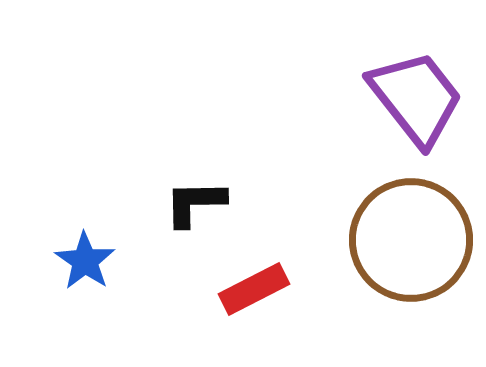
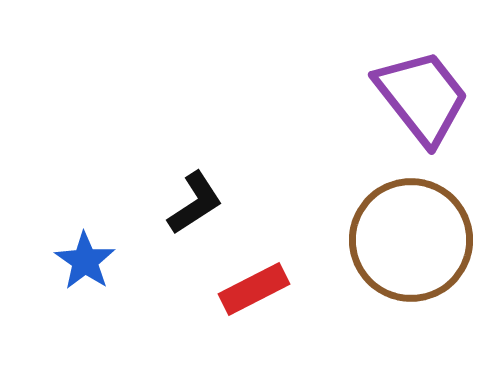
purple trapezoid: moved 6 px right, 1 px up
black L-shape: rotated 148 degrees clockwise
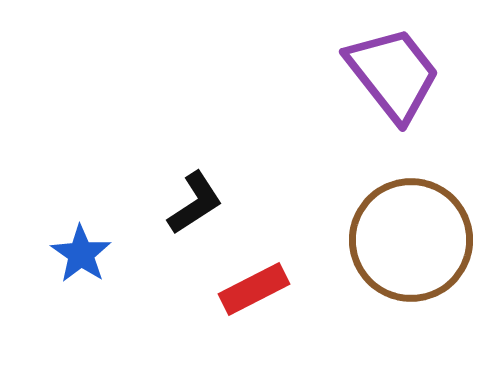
purple trapezoid: moved 29 px left, 23 px up
blue star: moved 4 px left, 7 px up
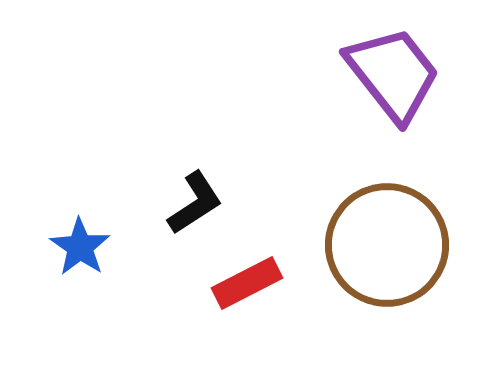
brown circle: moved 24 px left, 5 px down
blue star: moved 1 px left, 7 px up
red rectangle: moved 7 px left, 6 px up
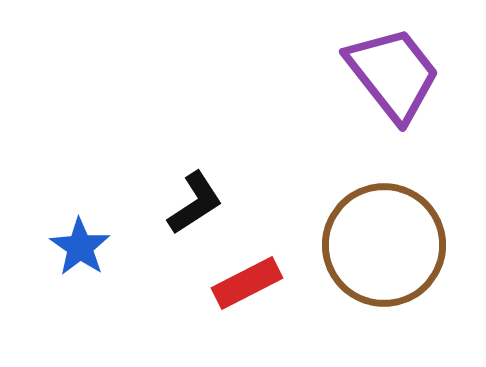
brown circle: moved 3 px left
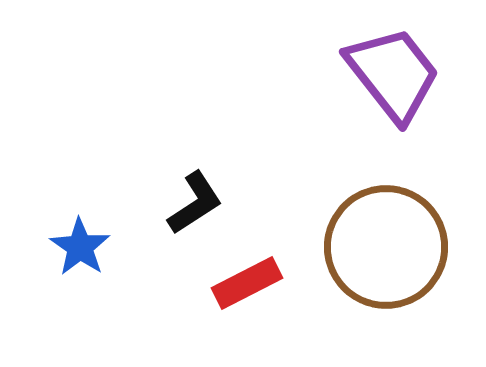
brown circle: moved 2 px right, 2 px down
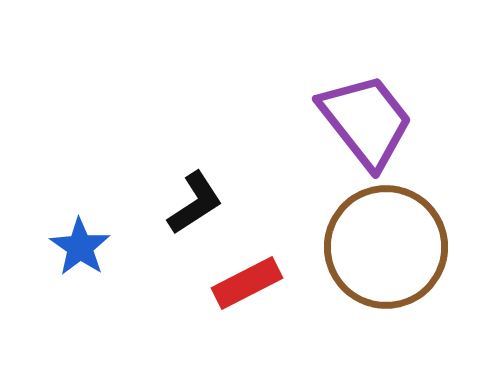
purple trapezoid: moved 27 px left, 47 px down
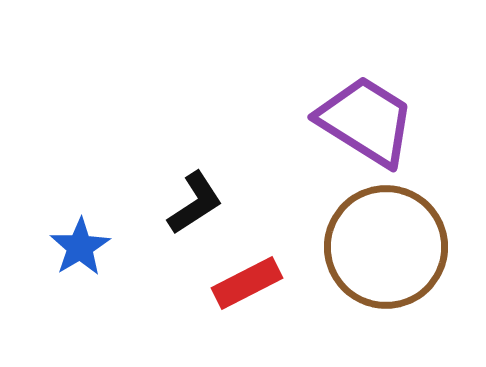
purple trapezoid: rotated 20 degrees counterclockwise
blue star: rotated 6 degrees clockwise
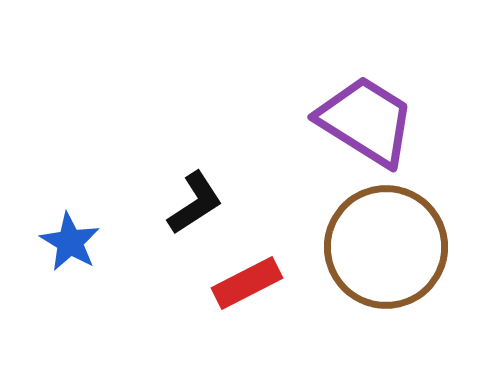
blue star: moved 10 px left, 5 px up; rotated 10 degrees counterclockwise
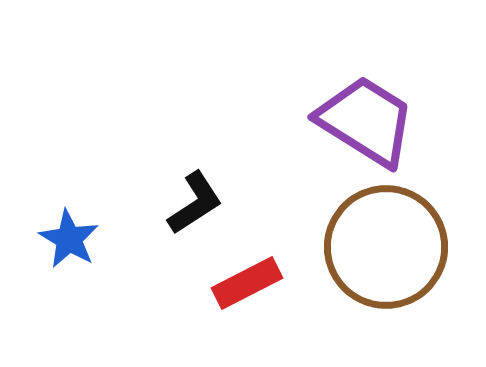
blue star: moved 1 px left, 3 px up
